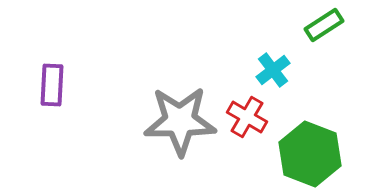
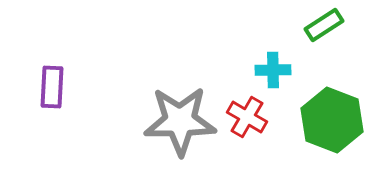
cyan cross: rotated 36 degrees clockwise
purple rectangle: moved 2 px down
green hexagon: moved 22 px right, 34 px up
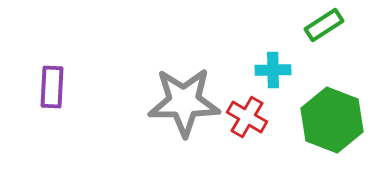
gray star: moved 4 px right, 19 px up
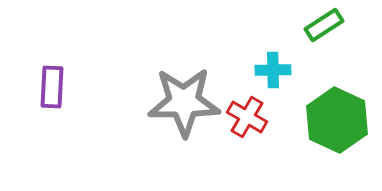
green hexagon: moved 5 px right; rotated 4 degrees clockwise
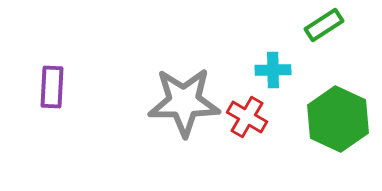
green hexagon: moved 1 px right, 1 px up
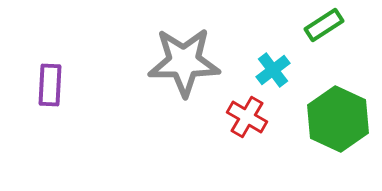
cyan cross: rotated 36 degrees counterclockwise
purple rectangle: moved 2 px left, 2 px up
gray star: moved 40 px up
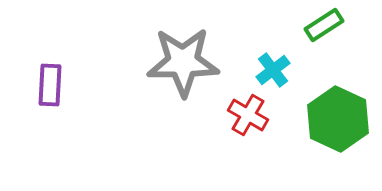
gray star: moved 1 px left
red cross: moved 1 px right, 2 px up
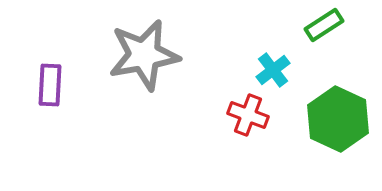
gray star: moved 39 px left, 7 px up; rotated 10 degrees counterclockwise
red cross: rotated 9 degrees counterclockwise
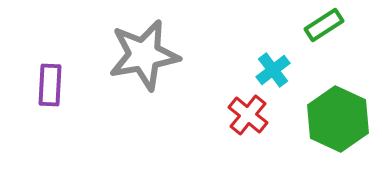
red cross: rotated 18 degrees clockwise
